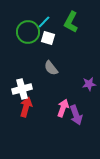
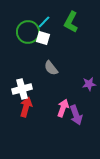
white square: moved 5 px left
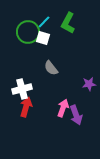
green L-shape: moved 3 px left, 1 px down
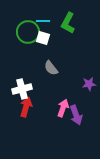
cyan line: moved 1 px left, 1 px up; rotated 48 degrees clockwise
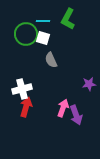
green L-shape: moved 4 px up
green circle: moved 2 px left, 2 px down
gray semicircle: moved 8 px up; rotated 14 degrees clockwise
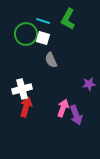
cyan line: rotated 16 degrees clockwise
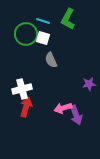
pink arrow: rotated 126 degrees counterclockwise
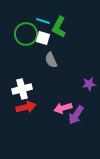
green L-shape: moved 9 px left, 8 px down
red arrow: rotated 60 degrees clockwise
purple arrow: rotated 54 degrees clockwise
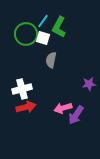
cyan line: rotated 72 degrees counterclockwise
gray semicircle: rotated 35 degrees clockwise
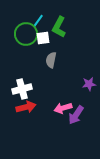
cyan line: moved 5 px left
white square: rotated 24 degrees counterclockwise
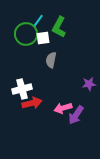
red arrow: moved 6 px right, 4 px up
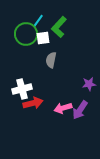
green L-shape: rotated 15 degrees clockwise
red arrow: moved 1 px right
purple arrow: moved 4 px right, 5 px up
